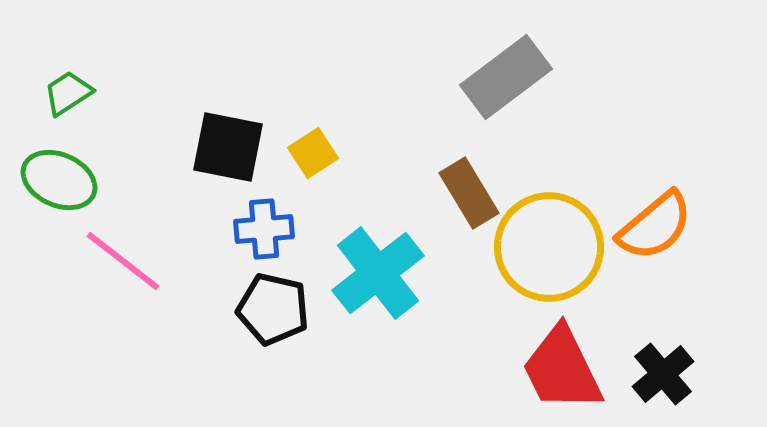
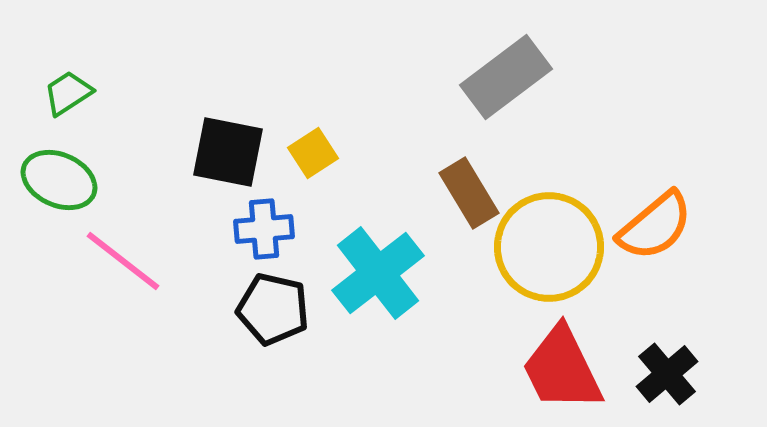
black square: moved 5 px down
black cross: moved 4 px right
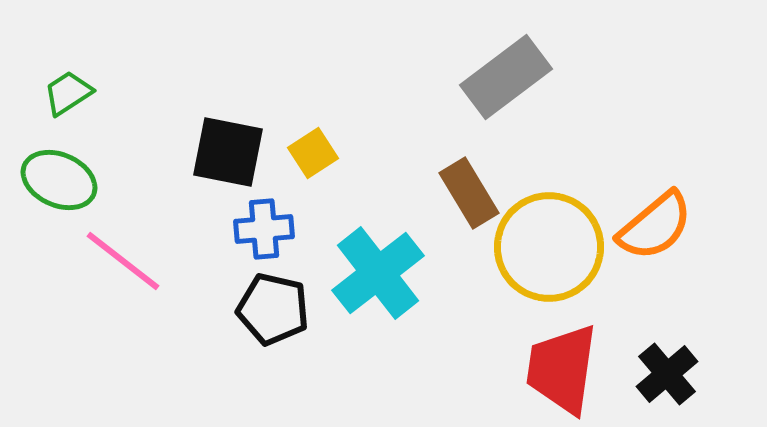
red trapezoid: rotated 34 degrees clockwise
